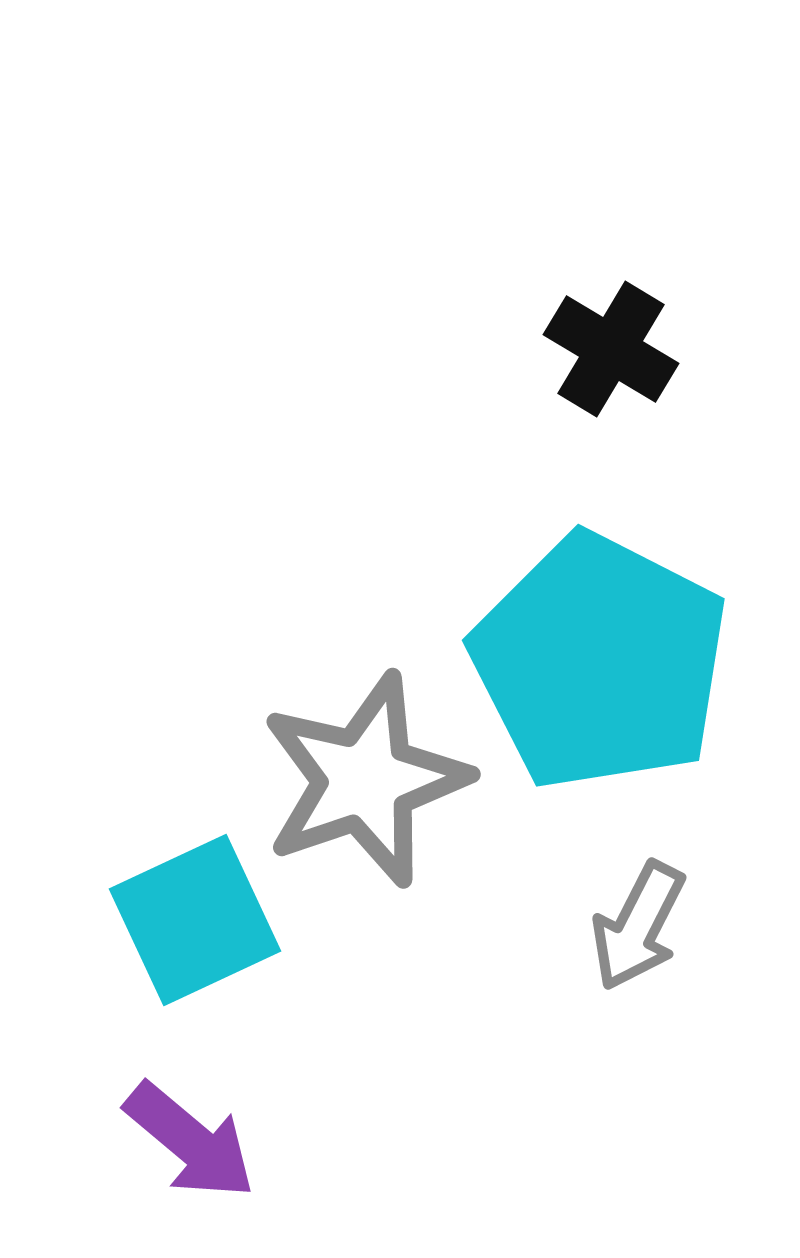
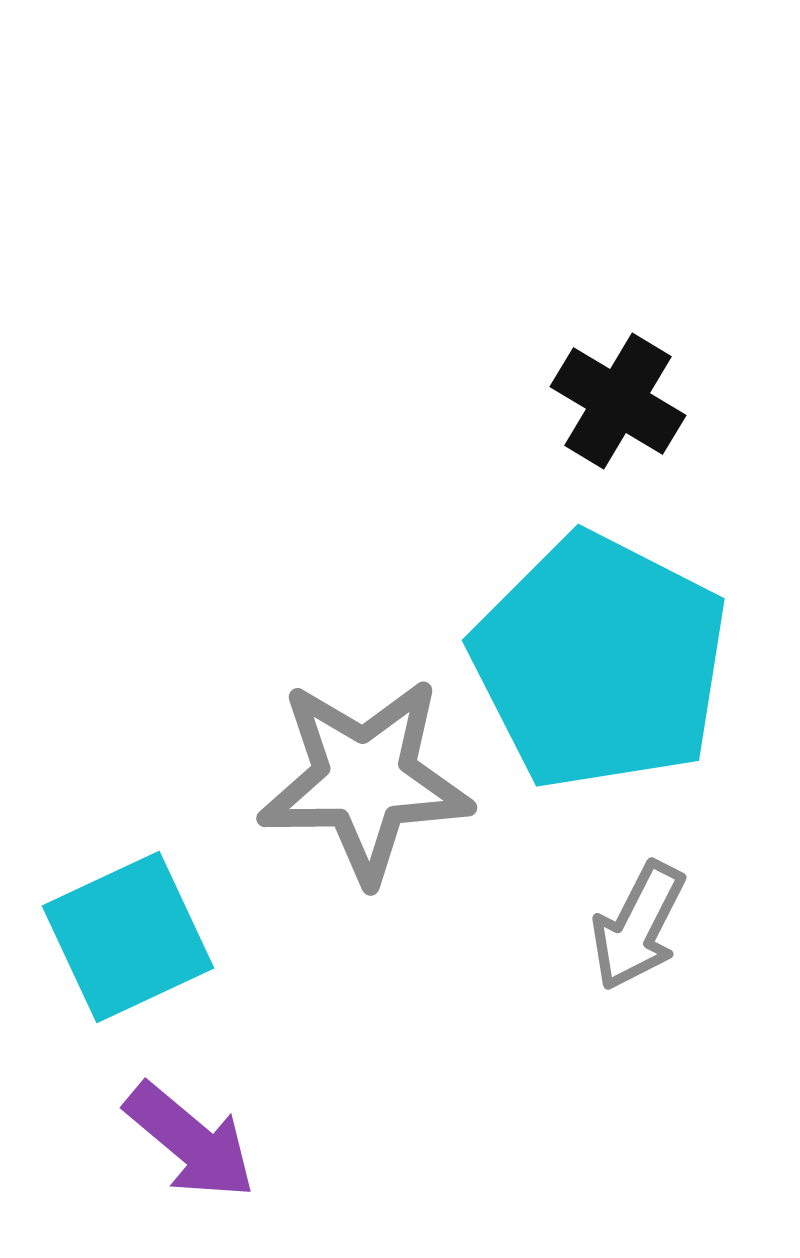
black cross: moved 7 px right, 52 px down
gray star: rotated 18 degrees clockwise
cyan square: moved 67 px left, 17 px down
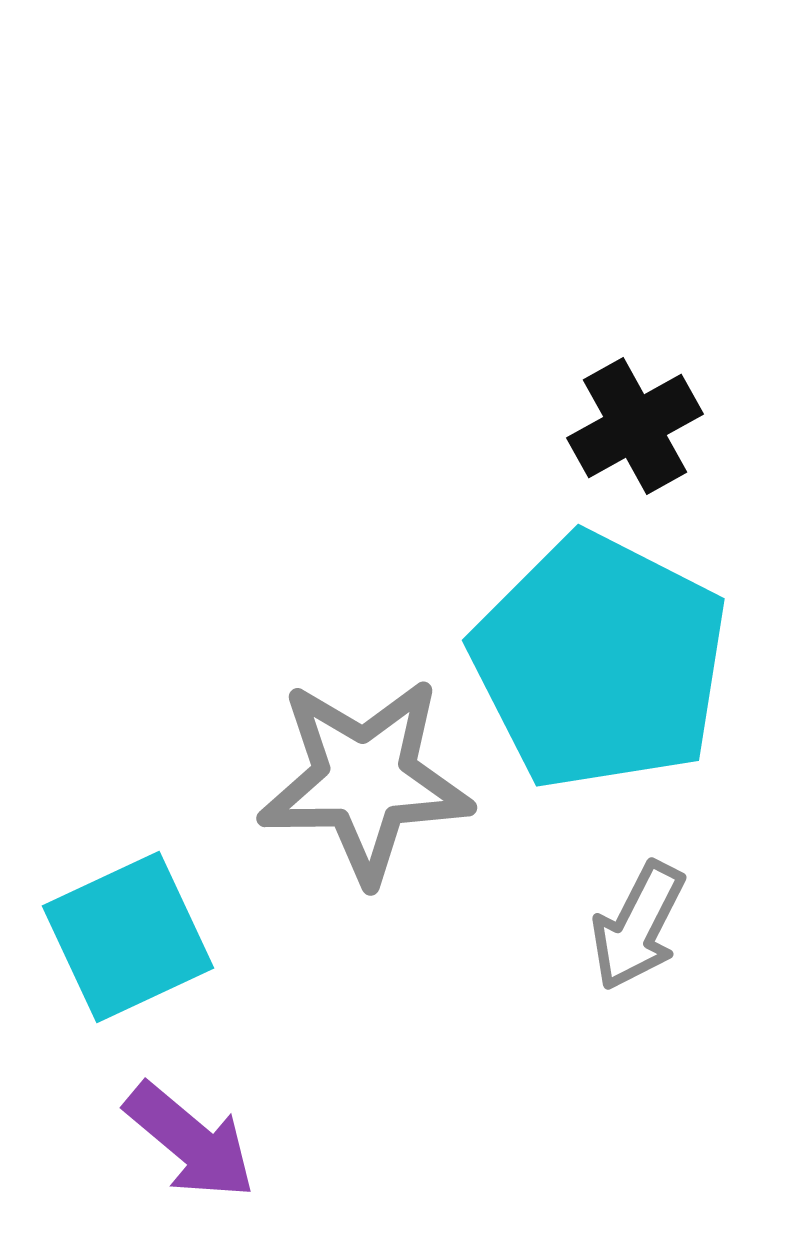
black cross: moved 17 px right, 25 px down; rotated 30 degrees clockwise
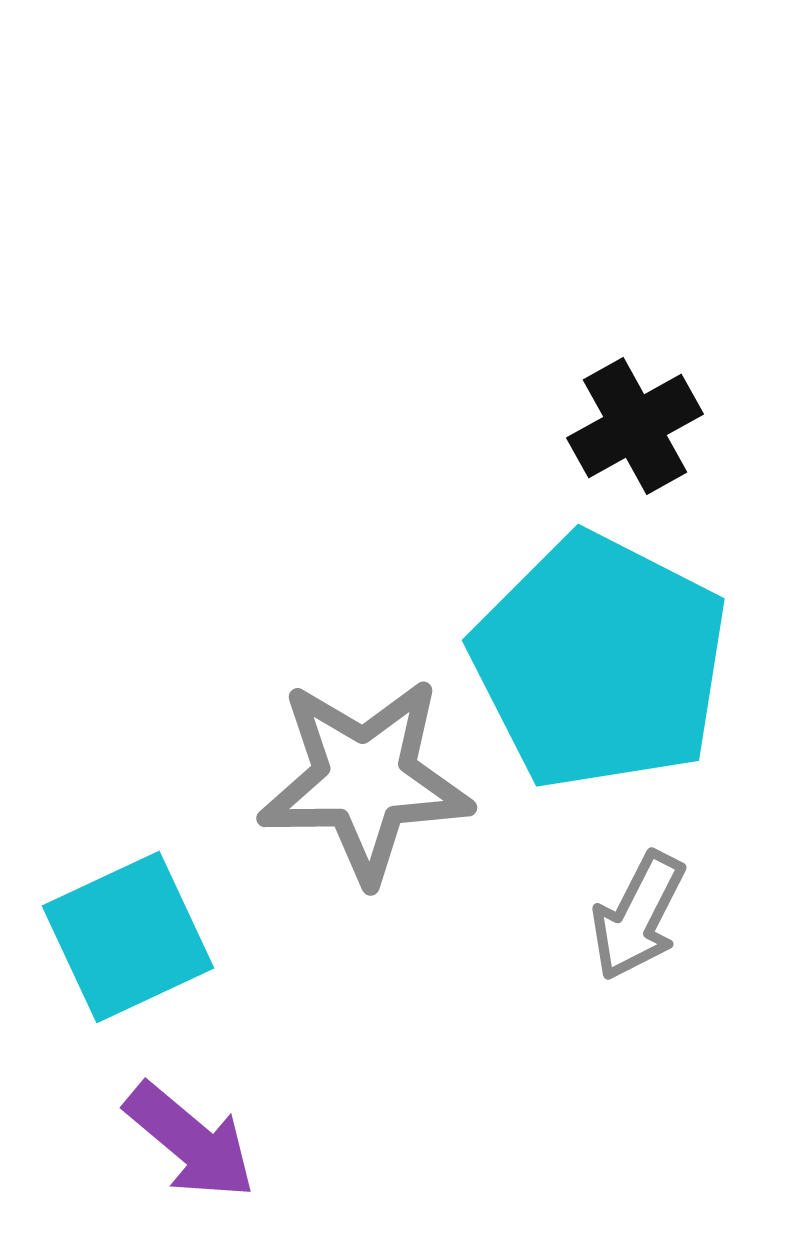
gray arrow: moved 10 px up
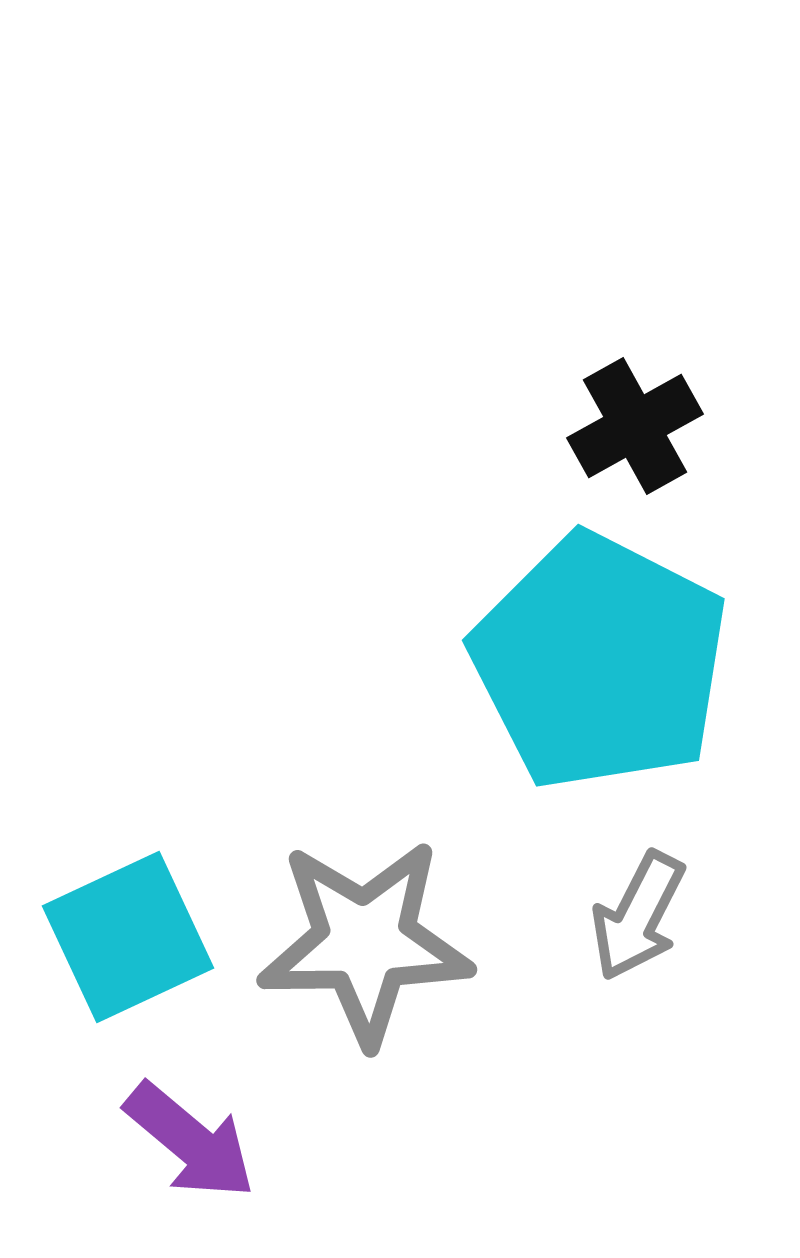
gray star: moved 162 px down
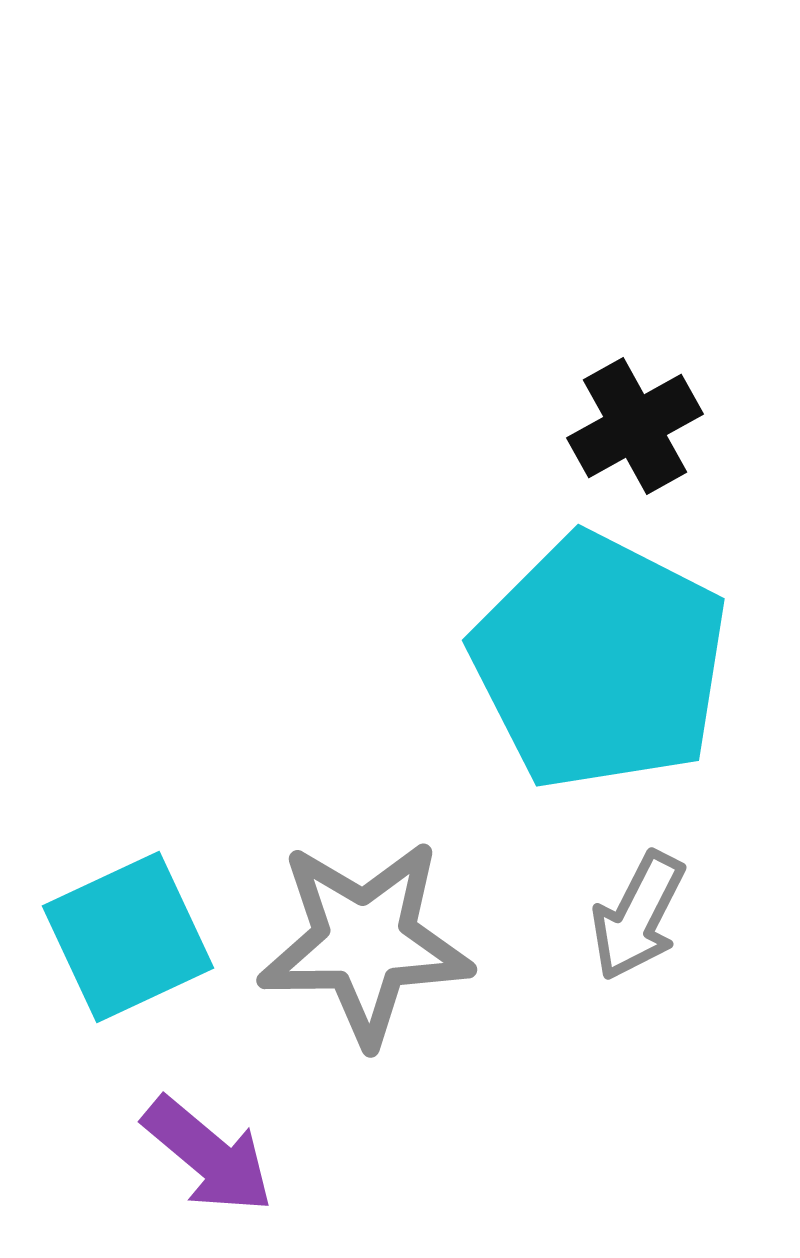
purple arrow: moved 18 px right, 14 px down
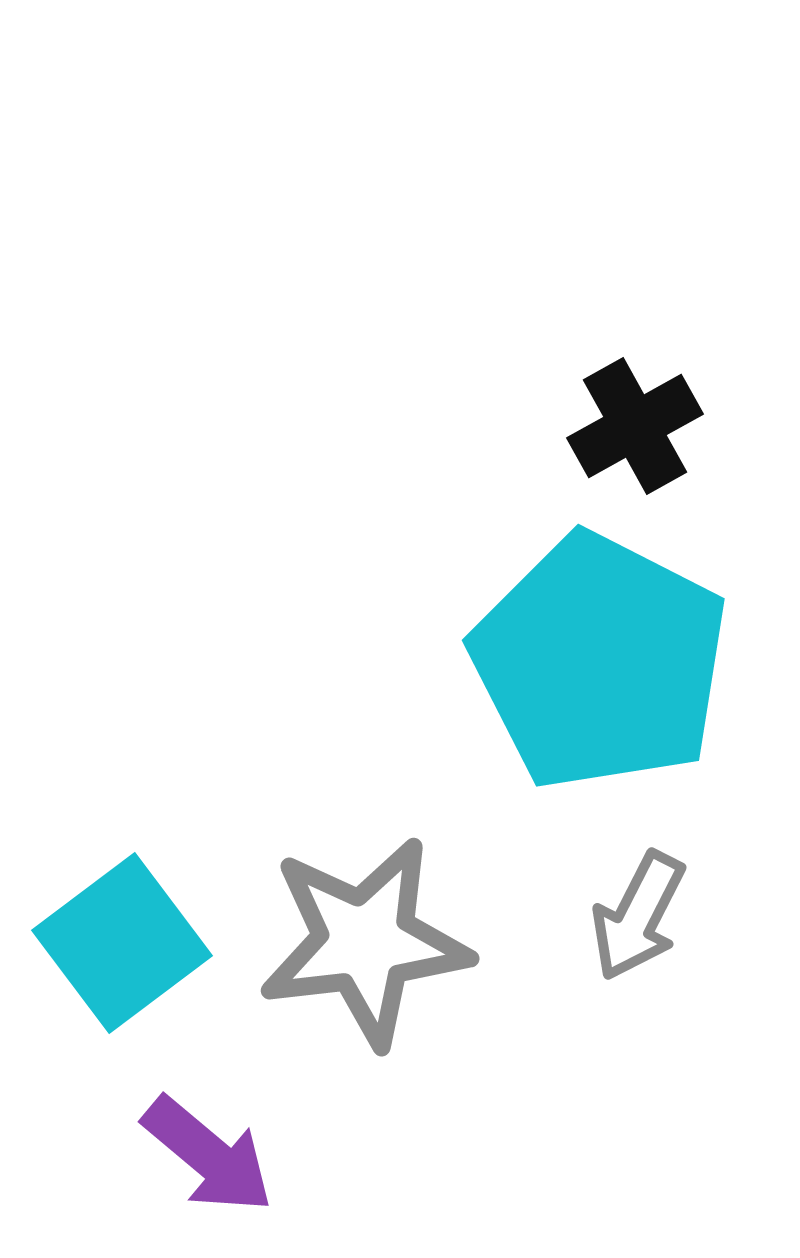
cyan square: moved 6 px left, 6 px down; rotated 12 degrees counterclockwise
gray star: rotated 6 degrees counterclockwise
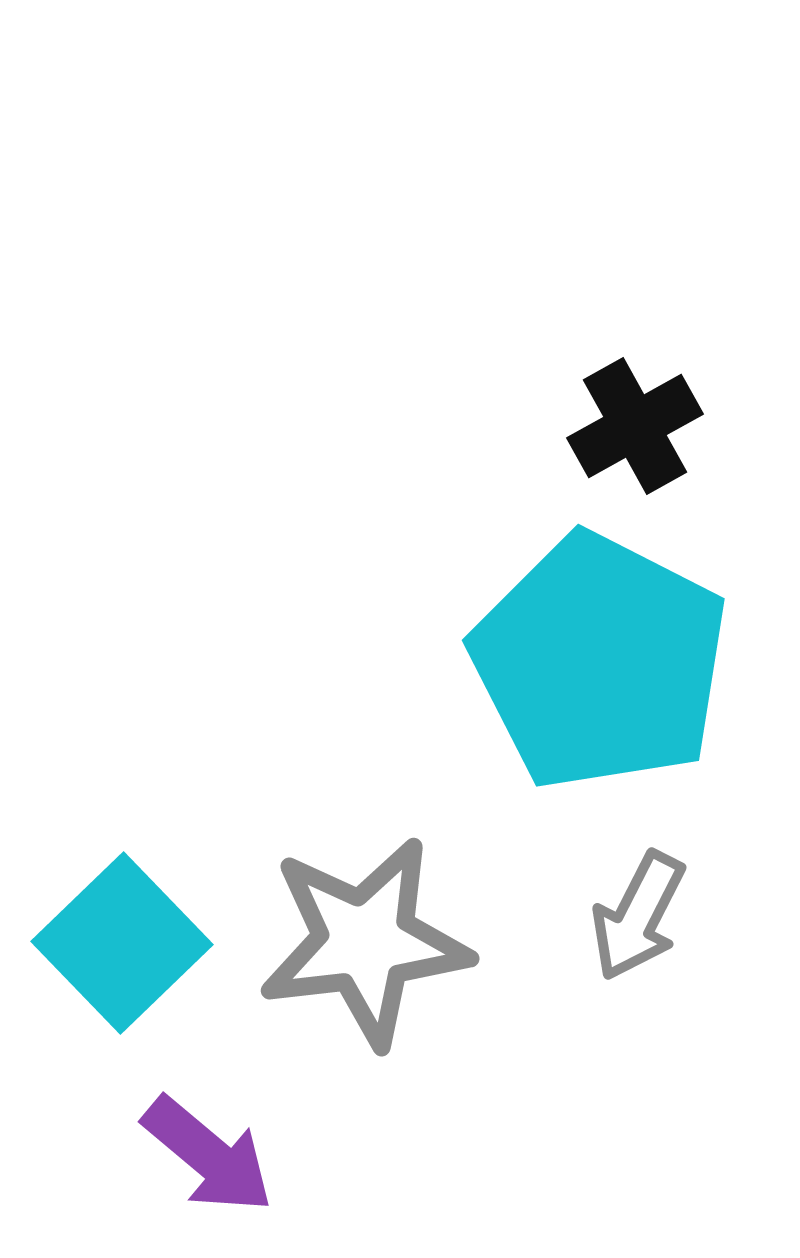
cyan square: rotated 7 degrees counterclockwise
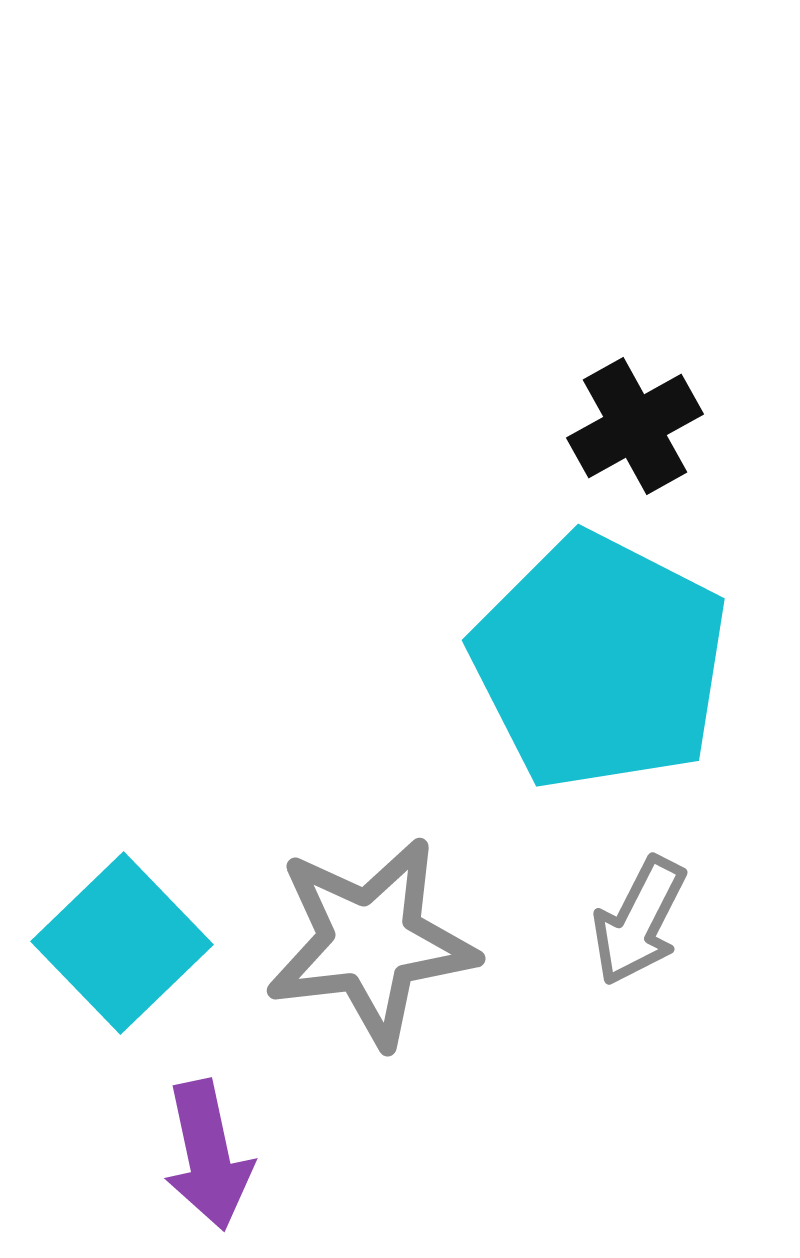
gray arrow: moved 1 px right, 5 px down
gray star: moved 6 px right
purple arrow: rotated 38 degrees clockwise
